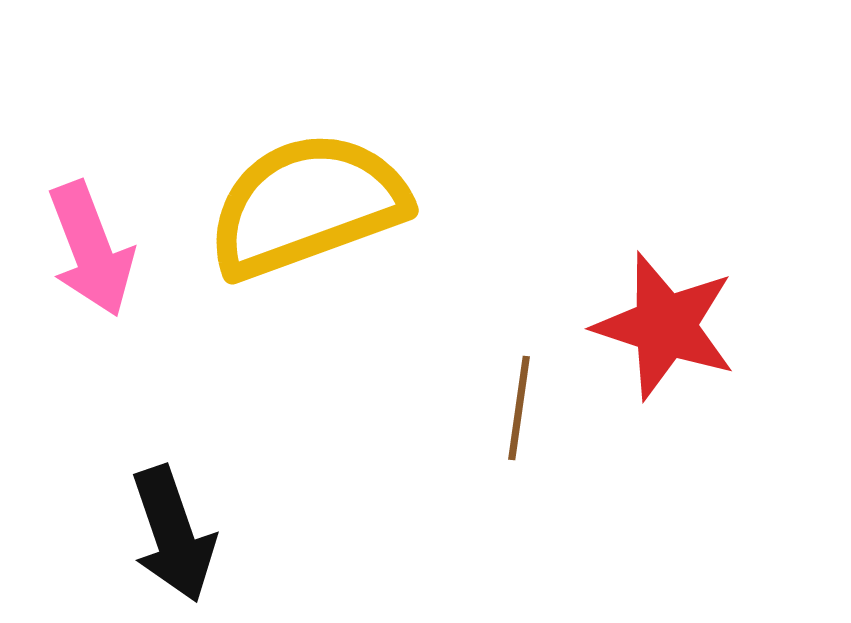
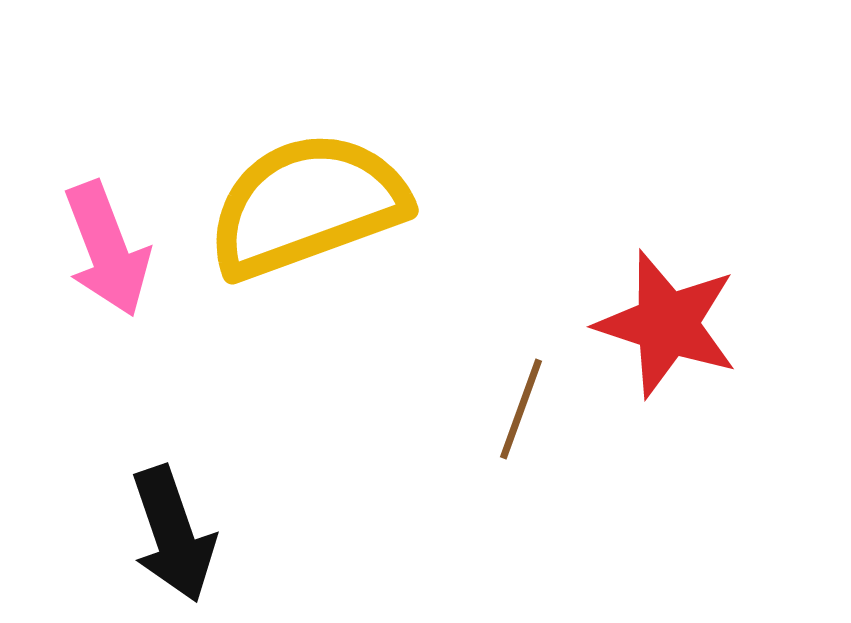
pink arrow: moved 16 px right
red star: moved 2 px right, 2 px up
brown line: moved 2 px right, 1 px down; rotated 12 degrees clockwise
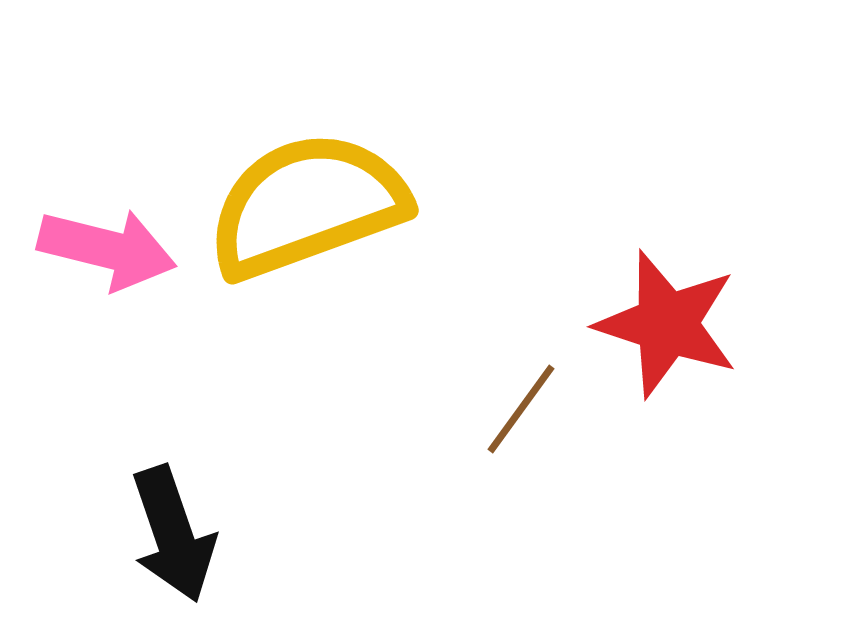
pink arrow: rotated 55 degrees counterclockwise
brown line: rotated 16 degrees clockwise
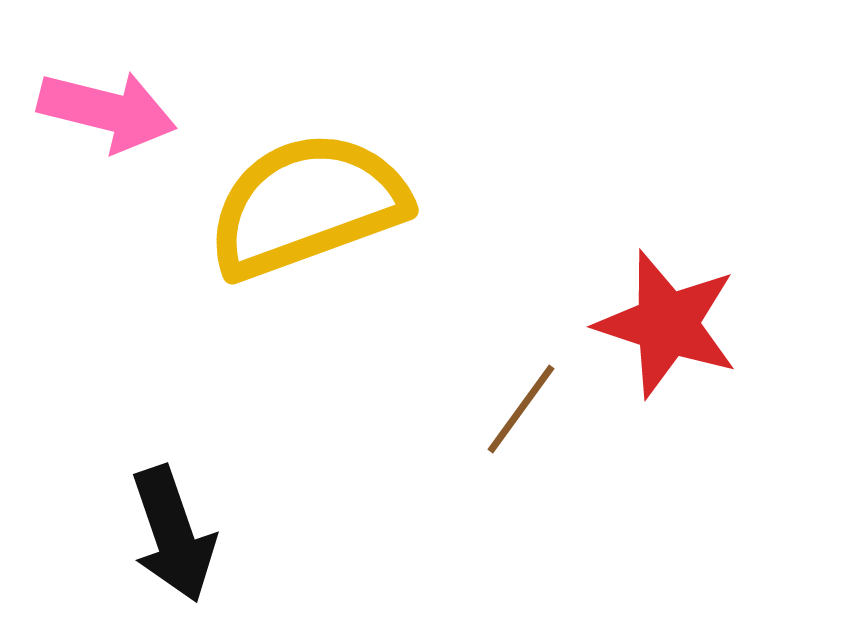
pink arrow: moved 138 px up
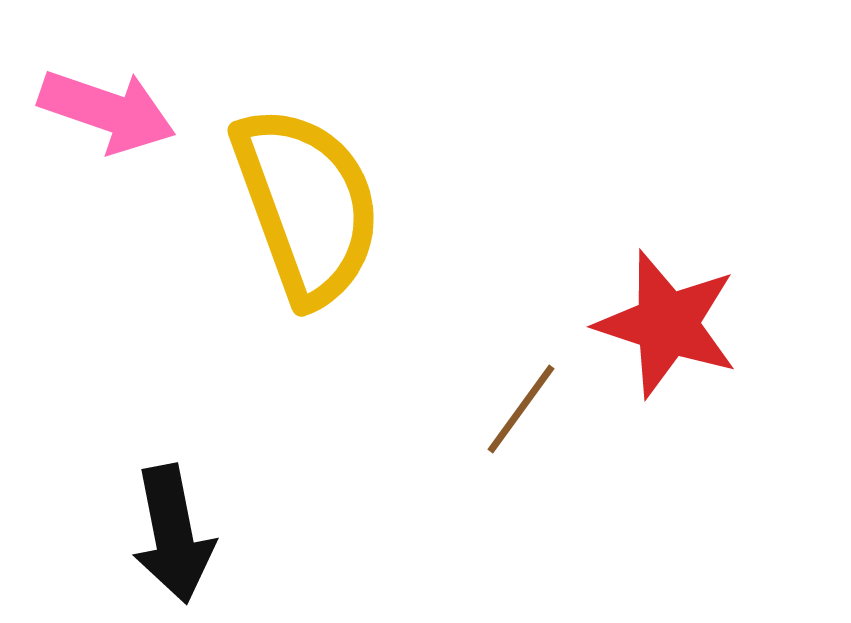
pink arrow: rotated 5 degrees clockwise
yellow semicircle: rotated 90 degrees clockwise
black arrow: rotated 8 degrees clockwise
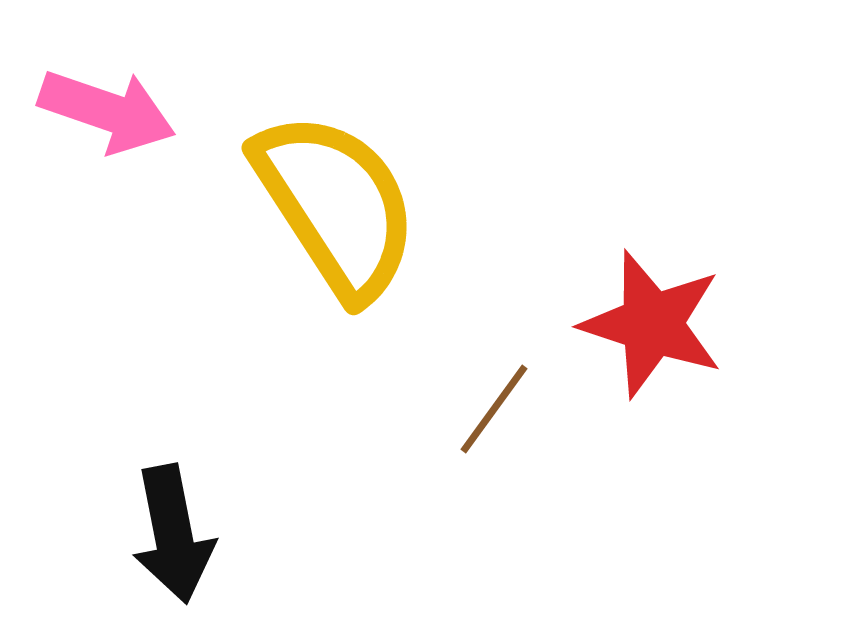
yellow semicircle: moved 29 px right; rotated 13 degrees counterclockwise
red star: moved 15 px left
brown line: moved 27 px left
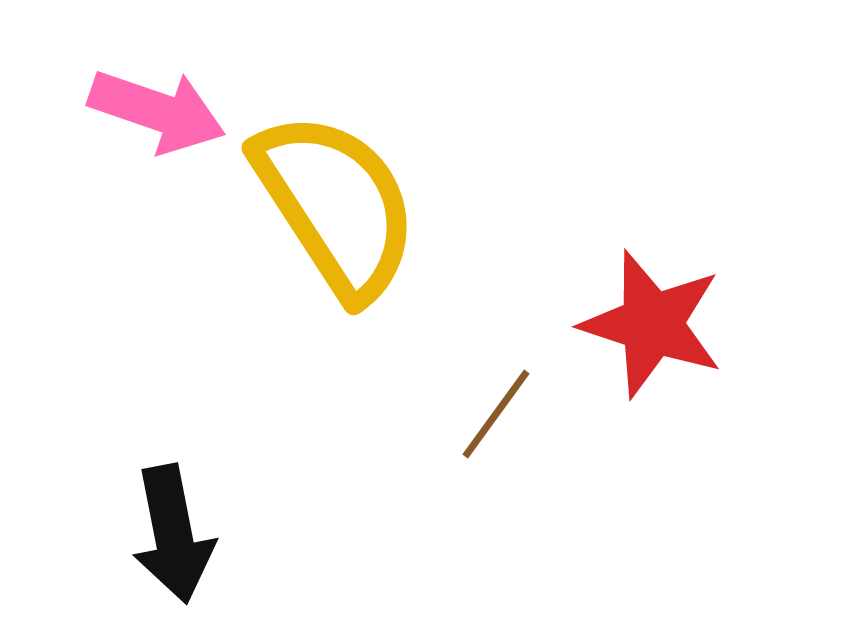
pink arrow: moved 50 px right
brown line: moved 2 px right, 5 px down
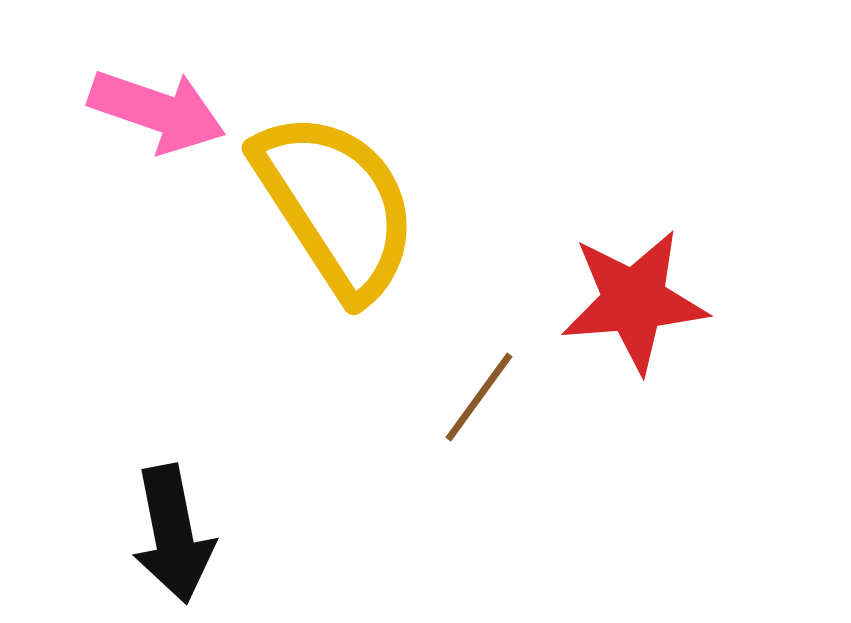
red star: moved 18 px left, 23 px up; rotated 23 degrees counterclockwise
brown line: moved 17 px left, 17 px up
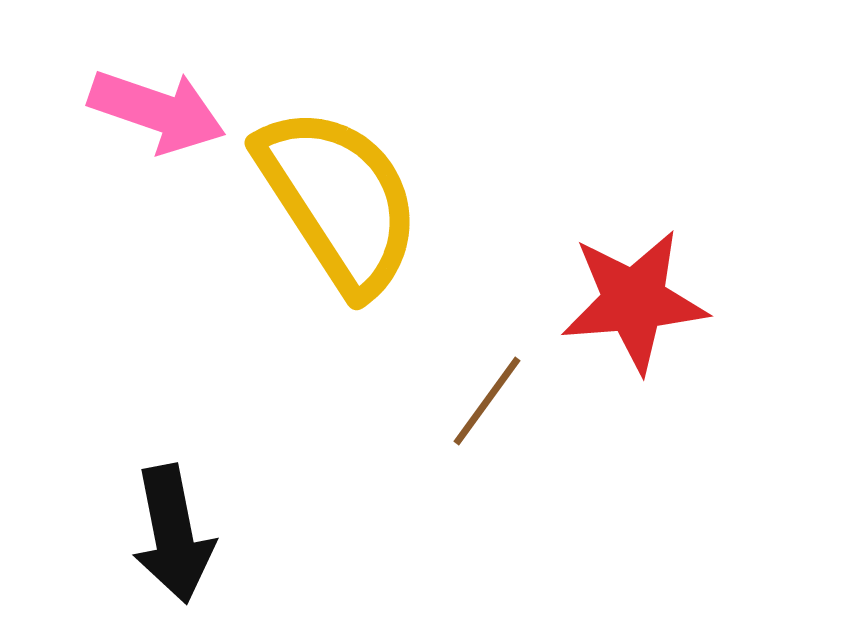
yellow semicircle: moved 3 px right, 5 px up
brown line: moved 8 px right, 4 px down
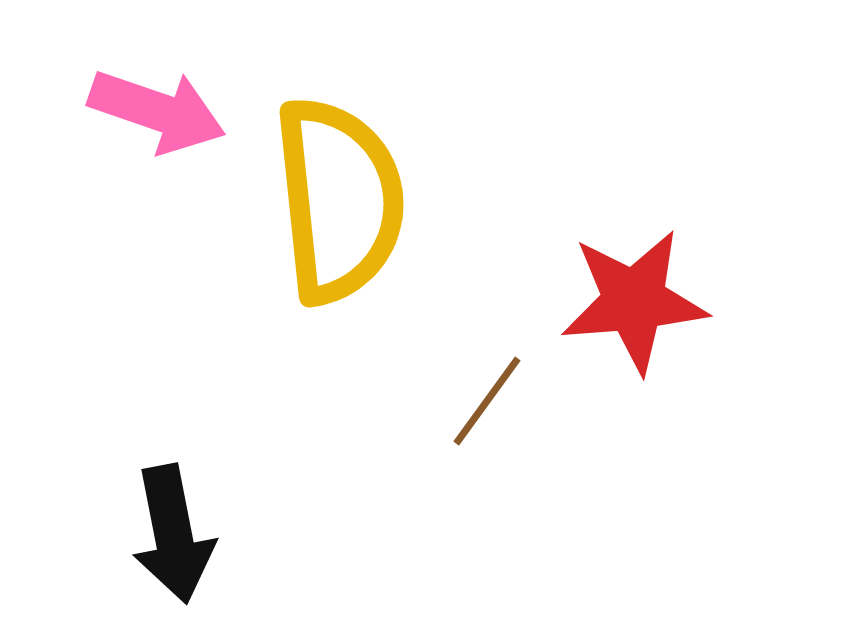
yellow semicircle: rotated 27 degrees clockwise
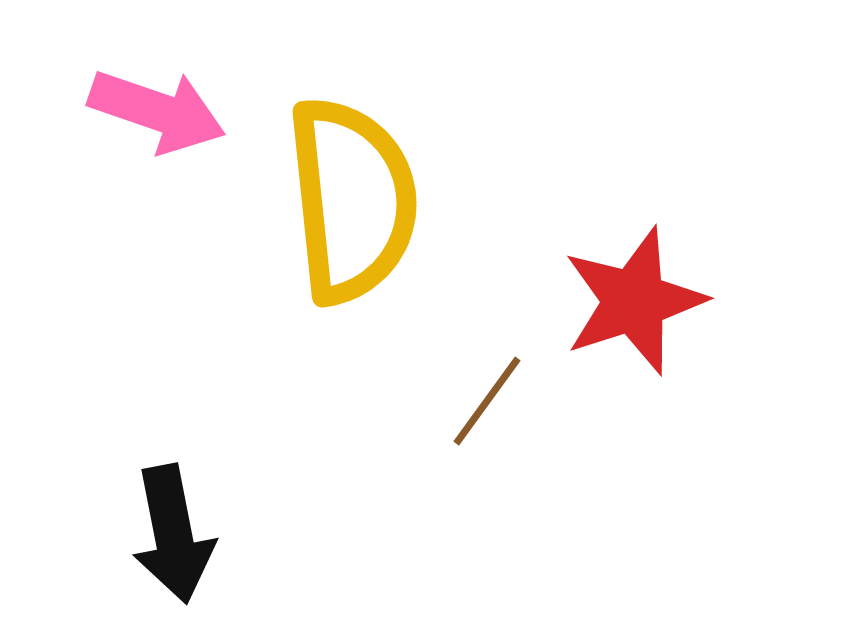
yellow semicircle: moved 13 px right
red star: rotated 13 degrees counterclockwise
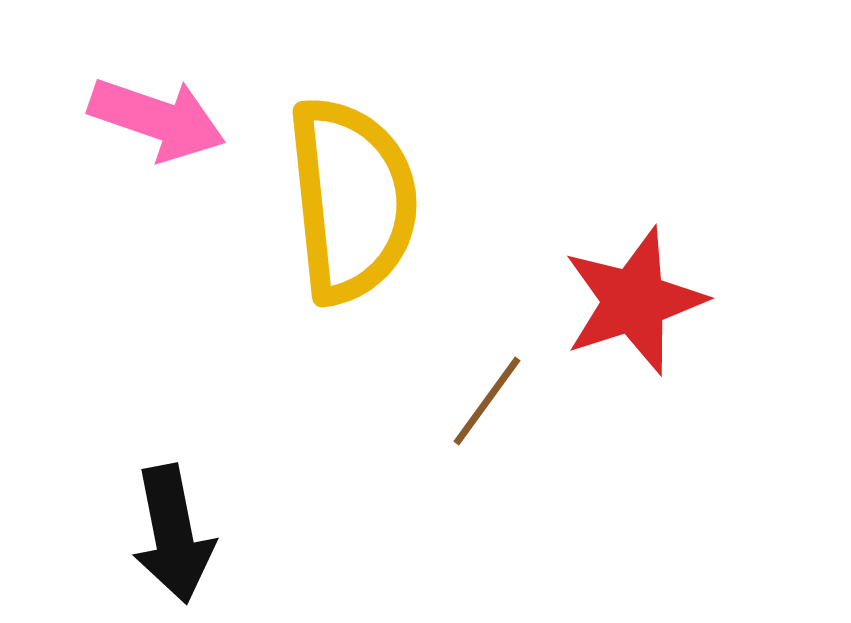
pink arrow: moved 8 px down
